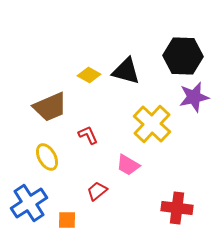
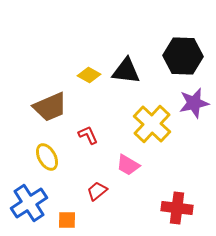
black triangle: rotated 8 degrees counterclockwise
purple star: moved 6 px down
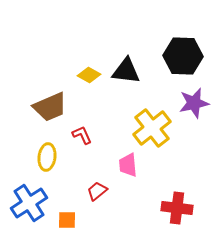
yellow cross: moved 4 px down; rotated 9 degrees clockwise
red L-shape: moved 6 px left
yellow ellipse: rotated 36 degrees clockwise
pink trapezoid: rotated 55 degrees clockwise
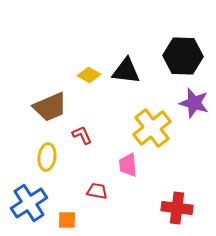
purple star: rotated 28 degrees clockwise
red trapezoid: rotated 50 degrees clockwise
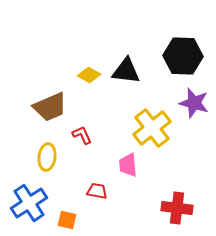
orange square: rotated 12 degrees clockwise
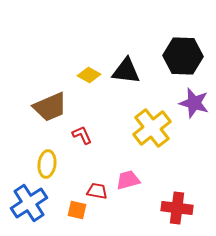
yellow ellipse: moved 7 px down
pink trapezoid: moved 15 px down; rotated 80 degrees clockwise
orange square: moved 10 px right, 10 px up
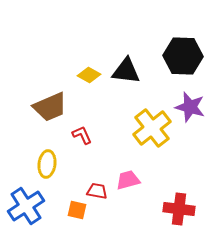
purple star: moved 4 px left, 4 px down
blue cross: moved 3 px left, 3 px down
red cross: moved 2 px right, 1 px down
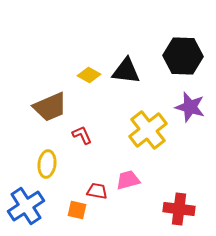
yellow cross: moved 4 px left, 2 px down
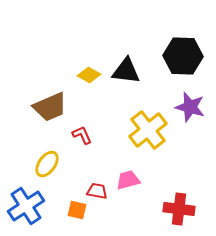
yellow ellipse: rotated 28 degrees clockwise
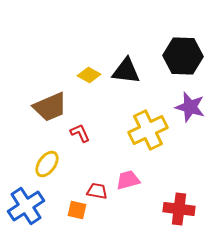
yellow cross: rotated 12 degrees clockwise
red L-shape: moved 2 px left, 2 px up
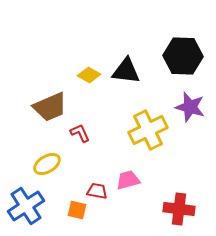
yellow ellipse: rotated 24 degrees clockwise
